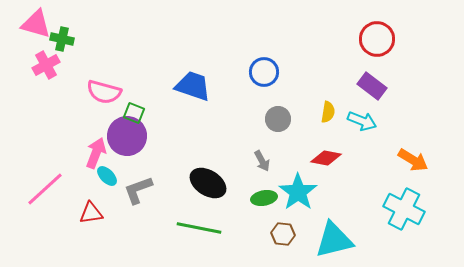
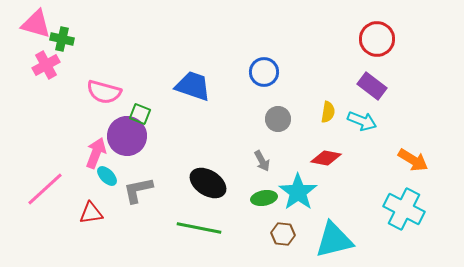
green square: moved 6 px right, 1 px down
gray L-shape: rotated 8 degrees clockwise
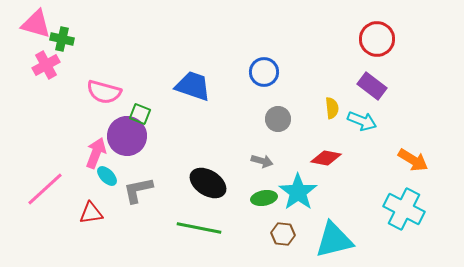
yellow semicircle: moved 4 px right, 4 px up; rotated 15 degrees counterclockwise
gray arrow: rotated 45 degrees counterclockwise
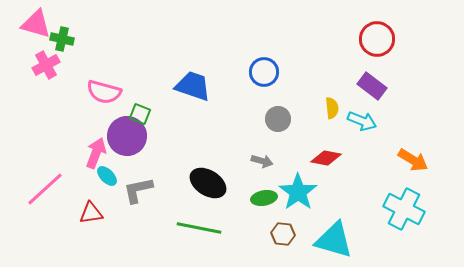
cyan triangle: rotated 30 degrees clockwise
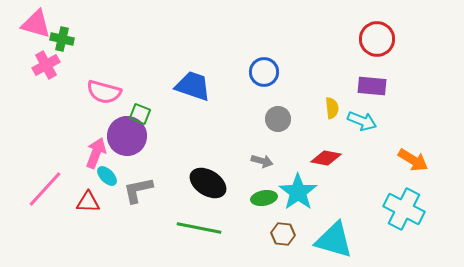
purple rectangle: rotated 32 degrees counterclockwise
pink line: rotated 6 degrees counterclockwise
red triangle: moved 3 px left, 11 px up; rotated 10 degrees clockwise
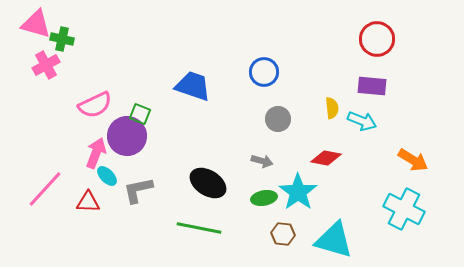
pink semicircle: moved 9 px left, 13 px down; rotated 40 degrees counterclockwise
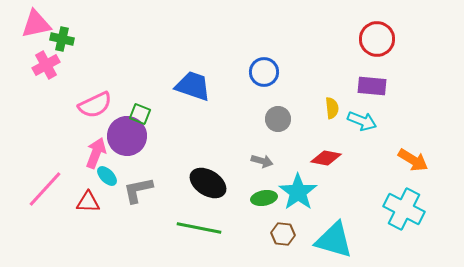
pink triangle: rotated 28 degrees counterclockwise
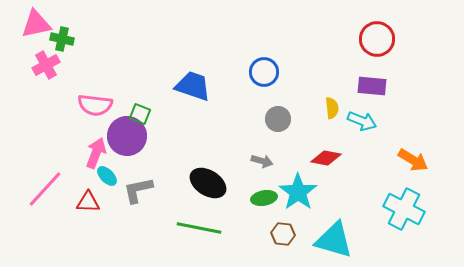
pink semicircle: rotated 32 degrees clockwise
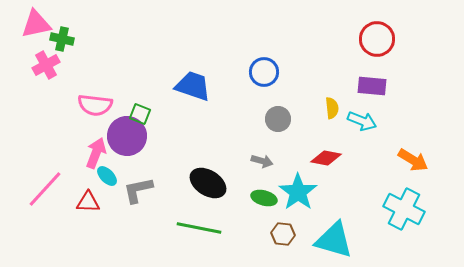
green ellipse: rotated 25 degrees clockwise
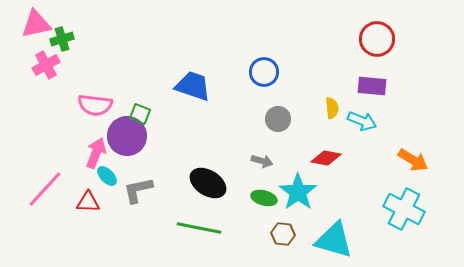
green cross: rotated 30 degrees counterclockwise
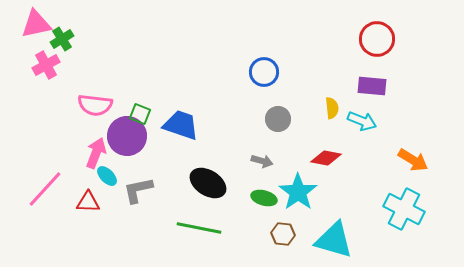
green cross: rotated 15 degrees counterclockwise
blue trapezoid: moved 12 px left, 39 px down
